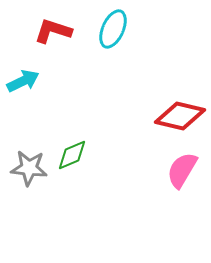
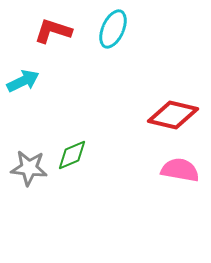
red diamond: moved 7 px left, 1 px up
pink semicircle: moved 2 px left; rotated 69 degrees clockwise
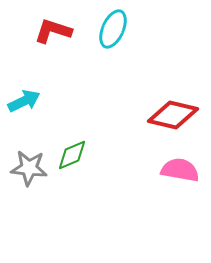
cyan arrow: moved 1 px right, 20 px down
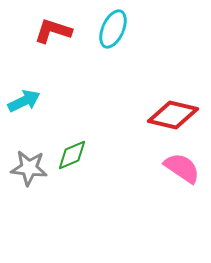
pink semicircle: moved 2 px right, 2 px up; rotated 24 degrees clockwise
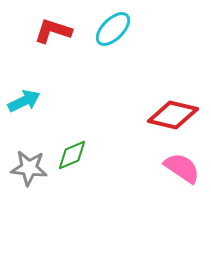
cyan ellipse: rotated 21 degrees clockwise
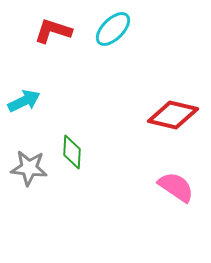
green diamond: moved 3 px up; rotated 64 degrees counterclockwise
pink semicircle: moved 6 px left, 19 px down
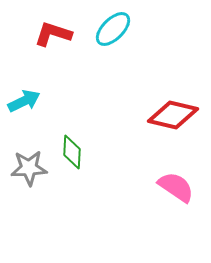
red L-shape: moved 3 px down
gray star: rotated 9 degrees counterclockwise
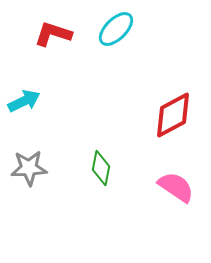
cyan ellipse: moved 3 px right
red diamond: rotated 42 degrees counterclockwise
green diamond: moved 29 px right, 16 px down; rotated 8 degrees clockwise
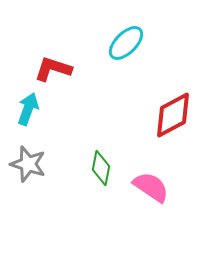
cyan ellipse: moved 10 px right, 14 px down
red L-shape: moved 35 px down
cyan arrow: moved 4 px right, 8 px down; rotated 44 degrees counterclockwise
gray star: moved 1 px left, 4 px up; rotated 21 degrees clockwise
pink semicircle: moved 25 px left
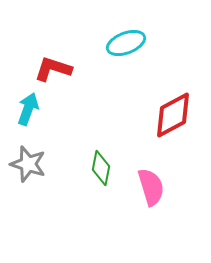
cyan ellipse: rotated 24 degrees clockwise
pink semicircle: rotated 39 degrees clockwise
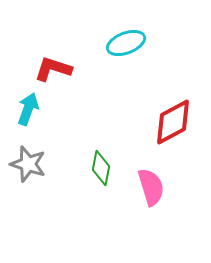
red diamond: moved 7 px down
